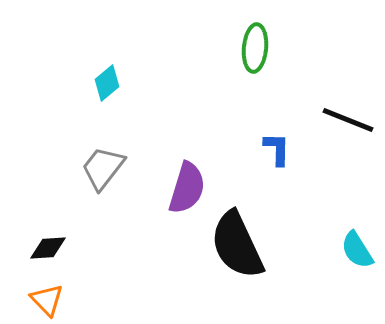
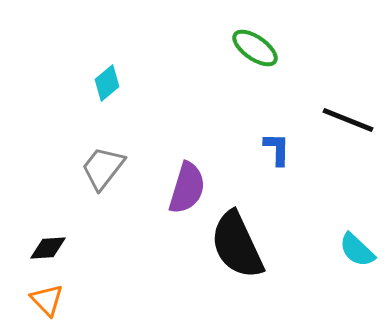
green ellipse: rotated 60 degrees counterclockwise
cyan semicircle: rotated 15 degrees counterclockwise
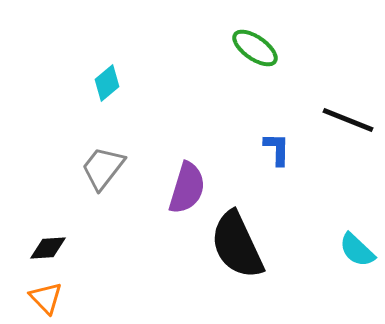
orange triangle: moved 1 px left, 2 px up
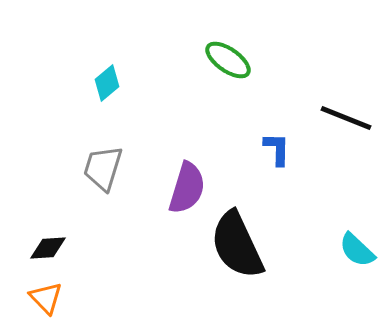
green ellipse: moved 27 px left, 12 px down
black line: moved 2 px left, 2 px up
gray trapezoid: rotated 21 degrees counterclockwise
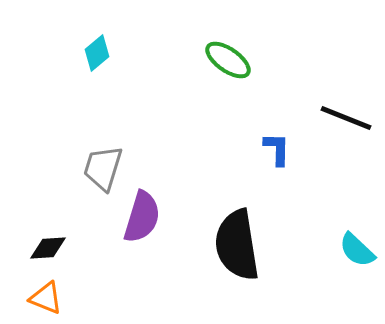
cyan diamond: moved 10 px left, 30 px up
purple semicircle: moved 45 px left, 29 px down
black semicircle: rotated 16 degrees clockwise
orange triangle: rotated 24 degrees counterclockwise
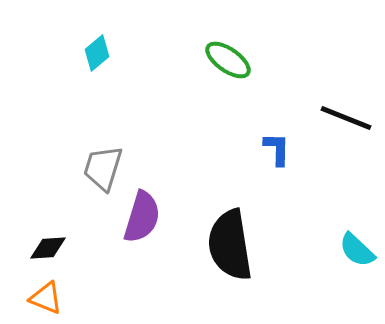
black semicircle: moved 7 px left
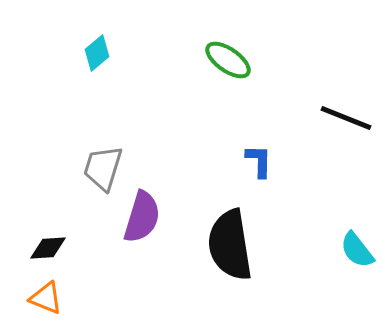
blue L-shape: moved 18 px left, 12 px down
cyan semicircle: rotated 9 degrees clockwise
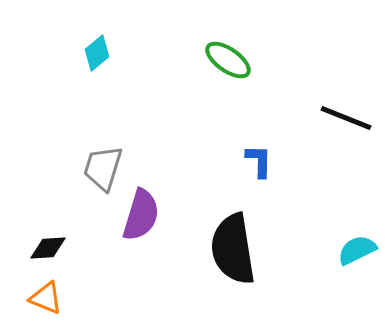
purple semicircle: moved 1 px left, 2 px up
black semicircle: moved 3 px right, 4 px down
cyan semicircle: rotated 102 degrees clockwise
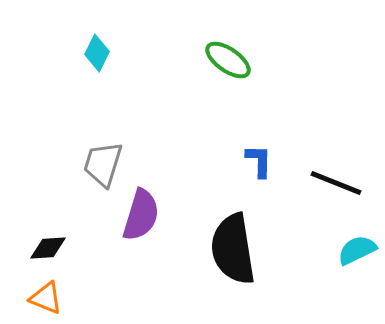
cyan diamond: rotated 24 degrees counterclockwise
black line: moved 10 px left, 65 px down
gray trapezoid: moved 4 px up
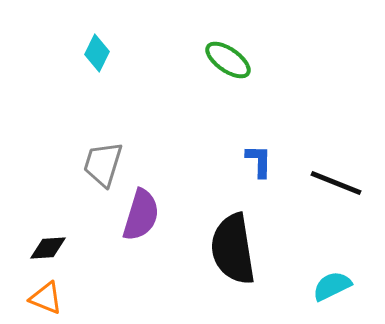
cyan semicircle: moved 25 px left, 36 px down
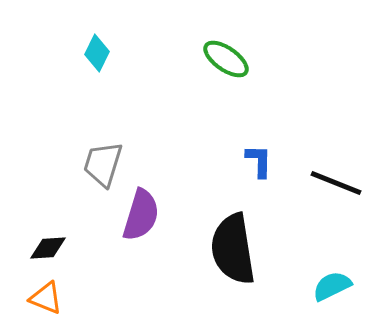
green ellipse: moved 2 px left, 1 px up
